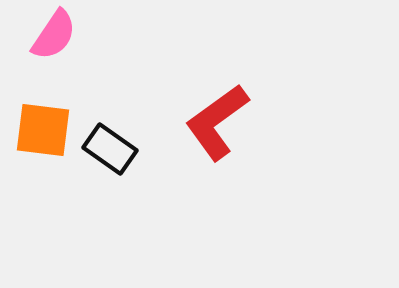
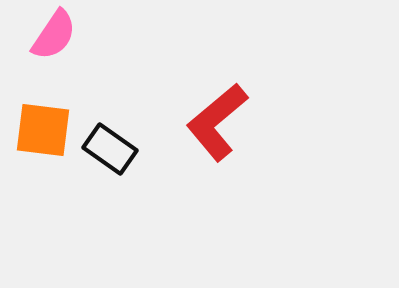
red L-shape: rotated 4 degrees counterclockwise
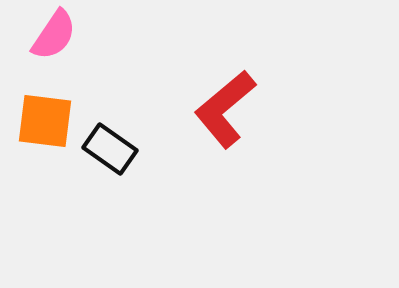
red L-shape: moved 8 px right, 13 px up
orange square: moved 2 px right, 9 px up
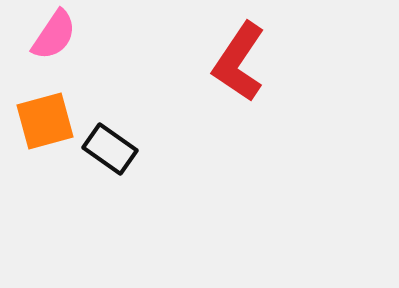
red L-shape: moved 14 px right, 47 px up; rotated 16 degrees counterclockwise
orange square: rotated 22 degrees counterclockwise
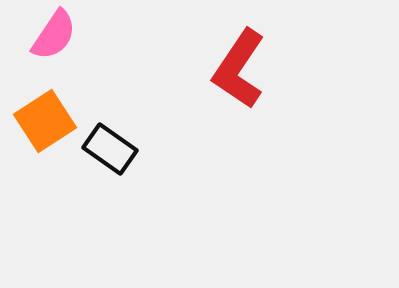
red L-shape: moved 7 px down
orange square: rotated 18 degrees counterclockwise
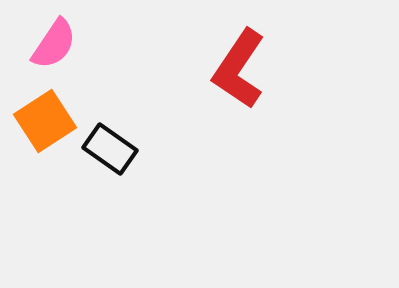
pink semicircle: moved 9 px down
